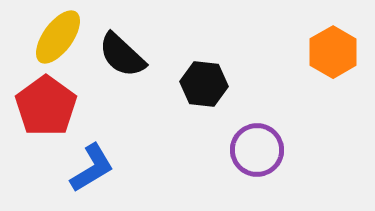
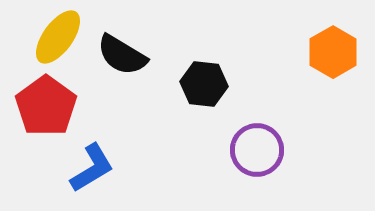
black semicircle: rotated 12 degrees counterclockwise
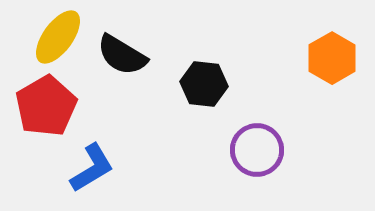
orange hexagon: moved 1 px left, 6 px down
red pentagon: rotated 6 degrees clockwise
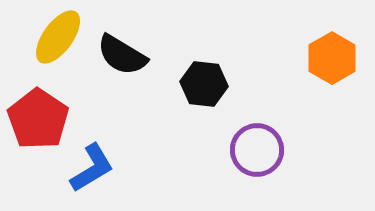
red pentagon: moved 8 px left, 13 px down; rotated 8 degrees counterclockwise
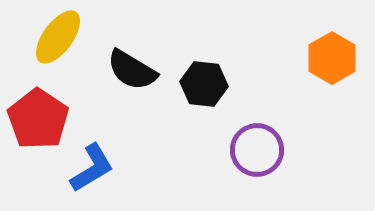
black semicircle: moved 10 px right, 15 px down
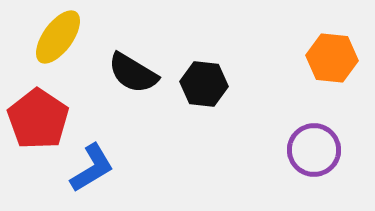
orange hexagon: rotated 24 degrees counterclockwise
black semicircle: moved 1 px right, 3 px down
purple circle: moved 57 px right
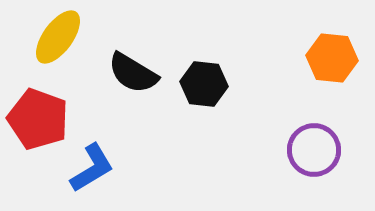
red pentagon: rotated 14 degrees counterclockwise
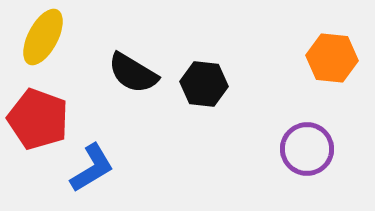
yellow ellipse: moved 15 px left; rotated 8 degrees counterclockwise
purple circle: moved 7 px left, 1 px up
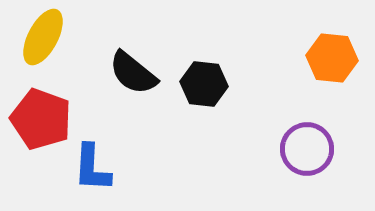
black semicircle: rotated 8 degrees clockwise
red pentagon: moved 3 px right
blue L-shape: rotated 124 degrees clockwise
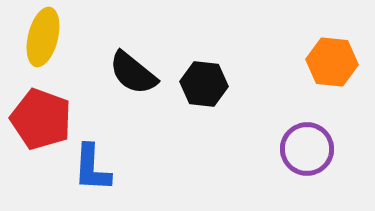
yellow ellipse: rotated 14 degrees counterclockwise
orange hexagon: moved 4 px down
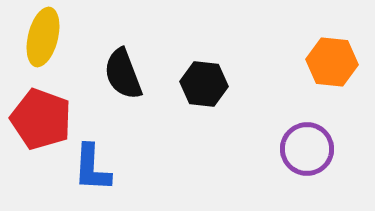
black semicircle: moved 10 px left, 1 px down; rotated 30 degrees clockwise
